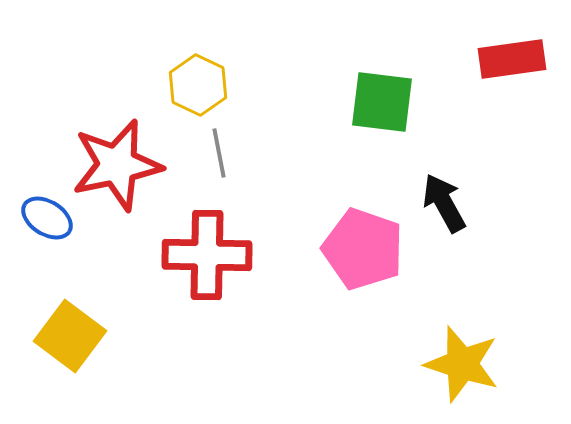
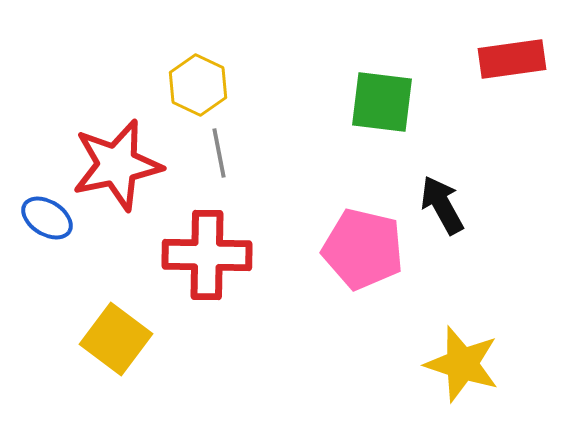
black arrow: moved 2 px left, 2 px down
pink pentagon: rotated 6 degrees counterclockwise
yellow square: moved 46 px right, 3 px down
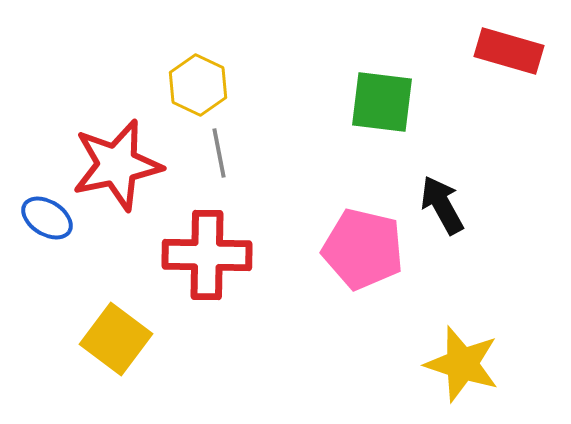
red rectangle: moved 3 px left, 8 px up; rotated 24 degrees clockwise
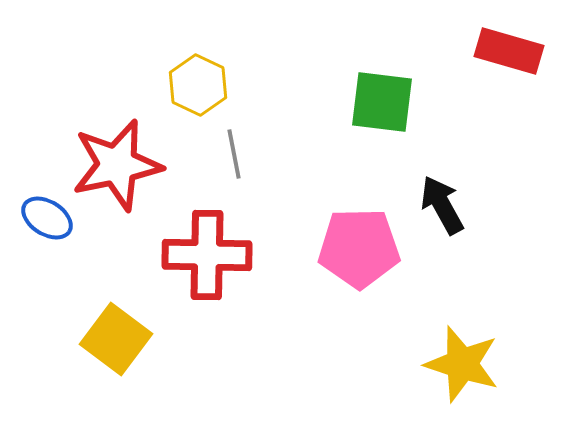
gray line: moved 15 px right, 1 px down
pink pentagon: moved 4 px left, 1 px up; rotated 14 degrees counterclockwise
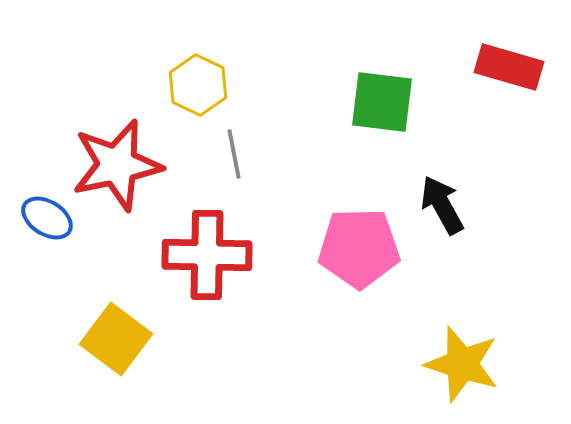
red rectangle: moved 16 px down
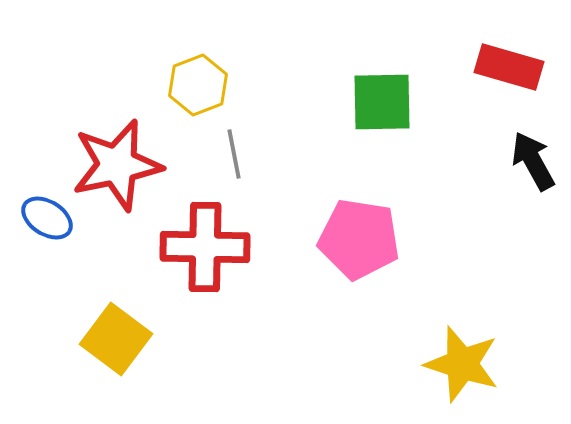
yellow hexagon: rotated 14 degrees clockwise
green square: rotated 8 degrees counterclockwise
black arrow: moved 91 px right, 44 px up
pink pentagon: moved 9 px up; rotated 10 degrees clockwise
red cross: moved 2 px left, 8 px up
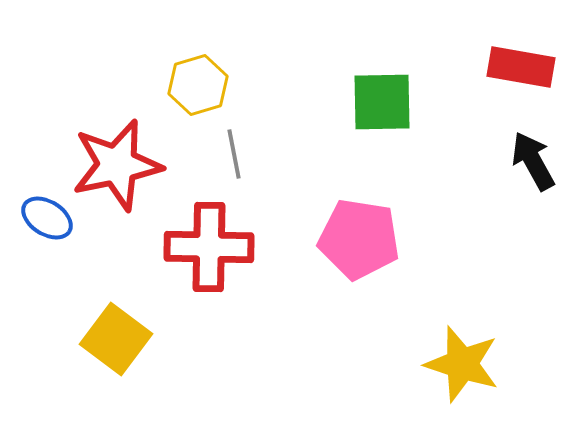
red rectangle: moved 12 px right; rotated 6 degrees counterclockwise
yellow hexagon: rotated 4 degrees clockwise
red cross: moved 4 px right
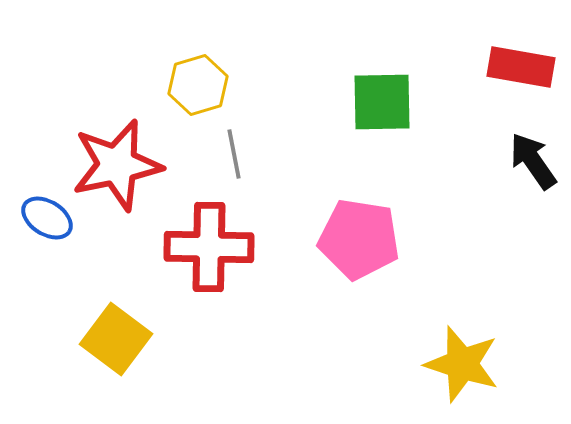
black arrow: rotated 6 degrees counterclockwise
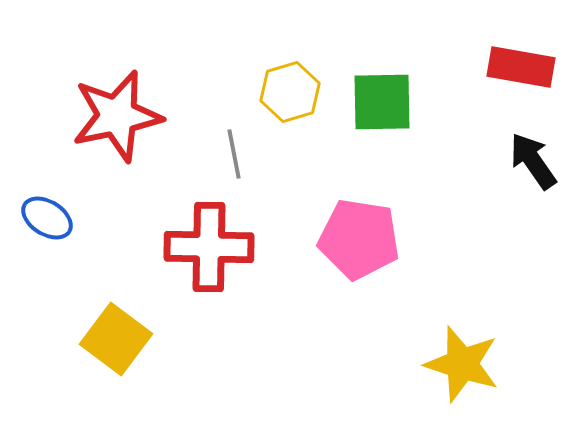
yellow hexagon: moved 92 px right, 7 px down
red star: moved 49 px up
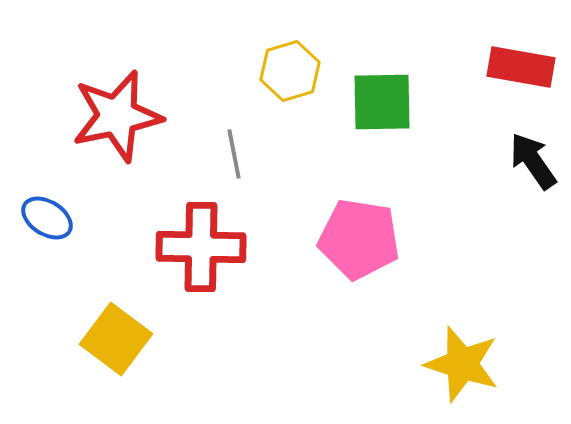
yellow hexagon: moved 21 px up
red cross: moved 8 px left
